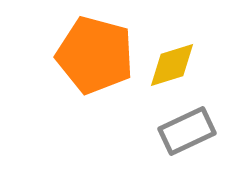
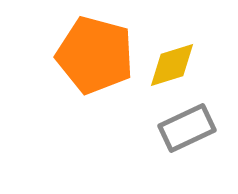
gray rectangle: moved 3 px up
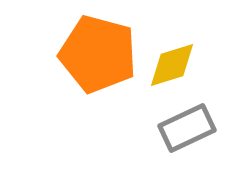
orange pentagon: moved 3 px right, 1 px up
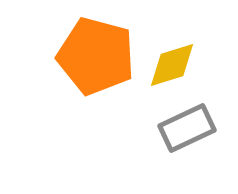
orange pentagon: moved 2 px left, 2 px down
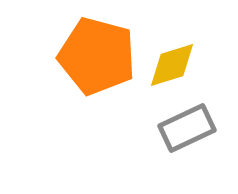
orange pentagon: moved 1 px right
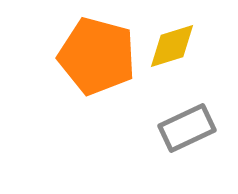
yellow diamond: moved 19 px up
